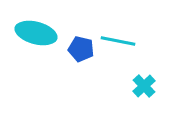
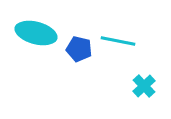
blue pentagon: moved 2 px left
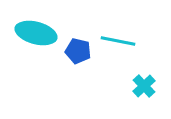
blue pentagon: moved 1 px left, 2 px down
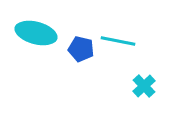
blue pentagon: moved 3 px right, 2 px up
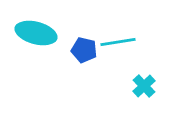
cyan line: moved 1 px down; rotated 20 degrees counterclockwise
blue pentagon: moved 3 px right, 1 px down
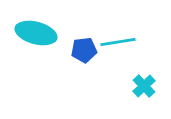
blue pentagon: rotated 20 degrees counterclockwise
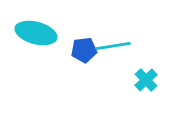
cyan line: moved 5 px left, 4 px down
cyan cross: moved 2 px right, 6 px up
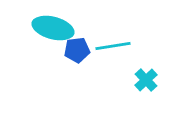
cyan ellipse: moved 17 px right, 5 px up
blue pentagon: moved 7 px left
